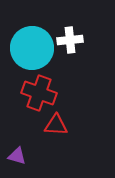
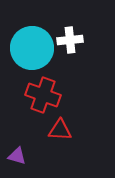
red cross: moved 4 px right, 2 px down
red triangle: moved 4 px right, 5 px down
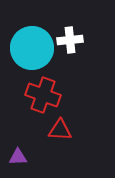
purple triangle: moved 1 px right, 1 px down; rotated 18 degrees counterclockwise
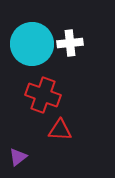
white cross: moved 3 px down
cyan circle: moved 4 px up
purple triangle: rotated 36 degrees counterclockwise
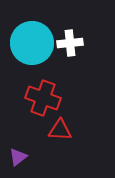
cyan circle: moved 1 px up
red cross: moved 3 px down
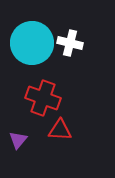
white cross: rotated 20 degrees clockwise
purple triangle: moved 17 px up; rotated 12 degrees counterclockwise
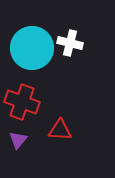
cyan circle: moved 5 px down
red cross: moved 21 px left, 4 px down
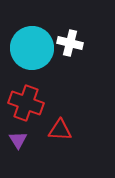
red cross: moved 4 px right, 1 px down
purple triangle: rotated 12 degrees counterclockwise
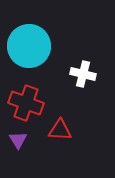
white cross: moved 13 px right, 31 px down
cyan circle: moved 3 px left, 2 px up
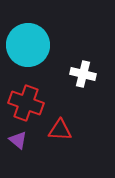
cyan circle: moved 1 px left, 1 px up
purple triangle: rotated 18 degrees counterclockwise
